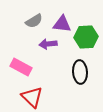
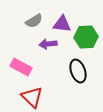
black ellipse: moved 2 px left, 1 px up; rotated 15 degrees counterclockwise
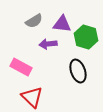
green hexagon: rotated 20 degrees clockwise
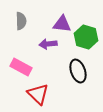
gray semicircle: moved 13 px left; rotated 60 degrees counterclockwise
red triangle: moved 6 px right, 3 px up
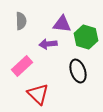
pink rectangle: moved 1 px right, 1 px up; rotated 70 degrees counterclockwise
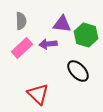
green hexagon: moved 2 px up
pink rectangle: moved 18 px up
black ellipse: rotated 25 degrees counterclockwise
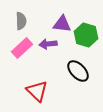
red triangle: moved 1 px left, 3 px up
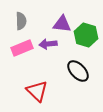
pink rectangle: rotated 20 degrees clockwise
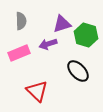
purple triangle: rotated 24 degrees counterclockwise
purple arrow: rotated 12 degrees counterclockwise
pink rectangle: moved 3 px left, 5 px down
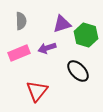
purple arrow: moved 1 px left, 4 px down
red triangle: rotated 25 degrees clockwise
